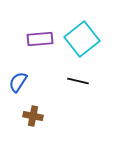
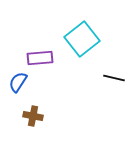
purple rectangle: moved 19 px down
black line: moved 36 px right, 3 px up
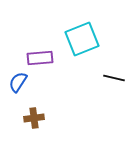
cyan square: rotated 16 degrees clockwise
brown cross: moved 1 px right, 2 px down; rotated 18 degrees counterclockwise
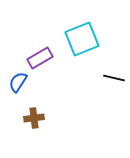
purple rectangle: rotated 25 degrees counterclockwise
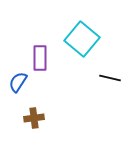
cyan square: rotated 28 degrees counterclockwise
purple rectangle: rotated 60 degrees counterclockwise
black line: moved 4 px left
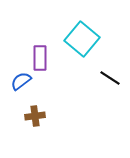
black line: rotated 20 degrees clockwise
blue semicircle: moved 3 px right, 1 px up; rotated 20 degrees clockwise
brown cross: moved 1 px right, 2 px up
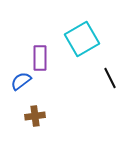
cyan square: rotated 20 degrees clockwise
black line: rotated 30 degrees clockwise
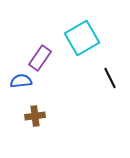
cyan square: moved 1 px up
purple rectangle: rotated 35 degrees clockwise
blue semicircle: rotated 30 degrees clockwise
